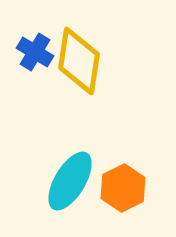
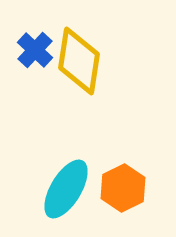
blue cross: moved 2 px up; rotated 12 degrees clockwise
cyan ellipse: moved 4 px left, 8 px down
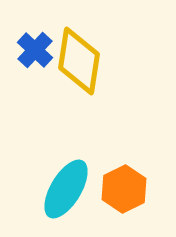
orange hexagon: moved 1 px right, 1 px down
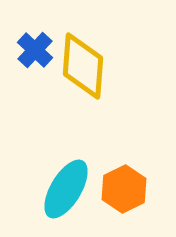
yellow diamond: moved 4 px right, 5 px down; rotated 4 degrees counterclockwise
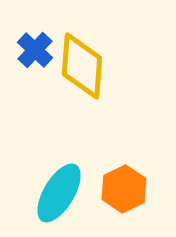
yellow diamond: moved 1 px left
cyan ellipse: moved 7 px left, 4 px down
